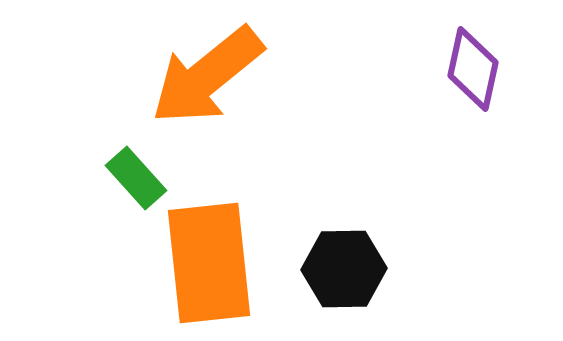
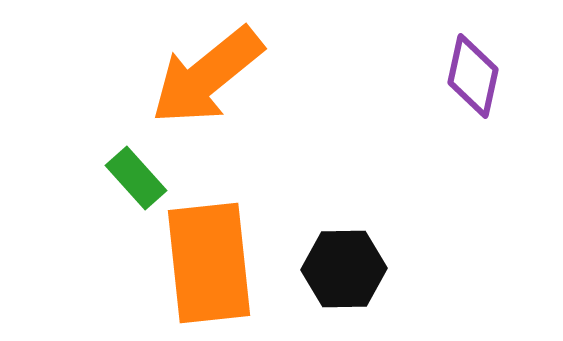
purple diamond: moved 7 px down
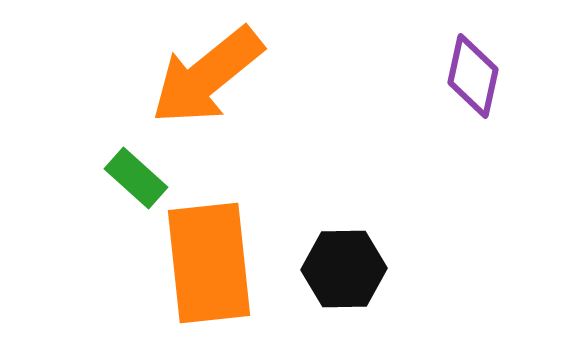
green rectangle: rotated 6 degrees counterclockwise
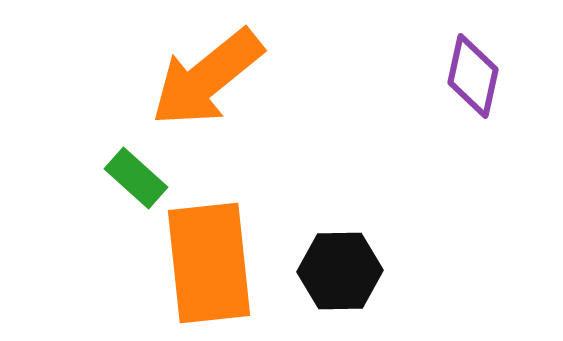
orange arrow: moved 2 px down
black hexagon: moved 4 px left, 2 px down
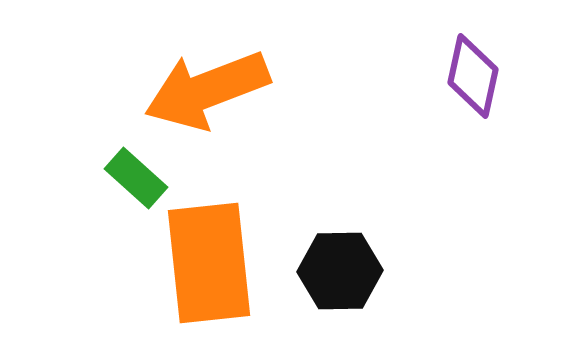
orange arrow: moved 12 px down; rotated 18 degrees clockwise
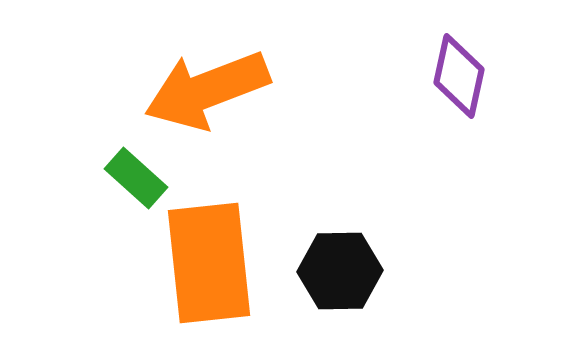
purple diamond: moved 14 px left
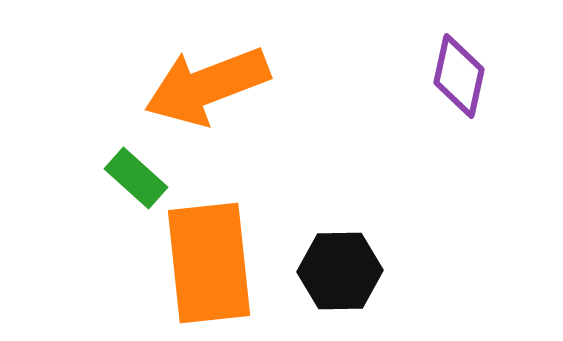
orange arrow: moved 4 px up
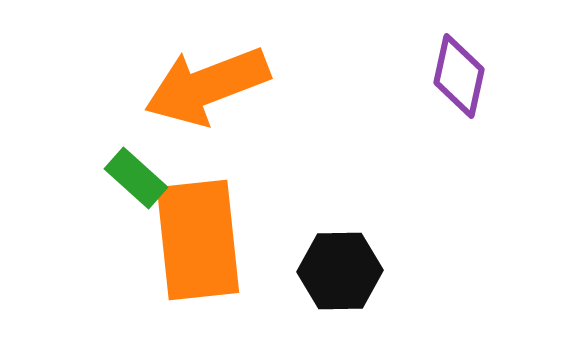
orange rectangle: moved 11 px left, 23 px up
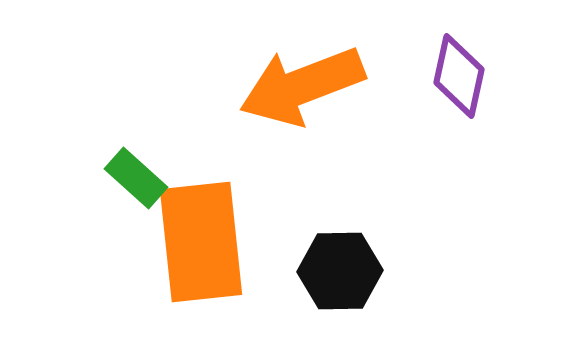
orange arrow: moved 95 px right
orange rectangle: moved 3 px right, 2 px down
